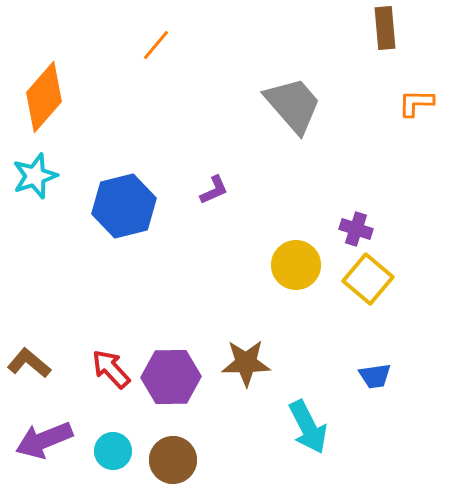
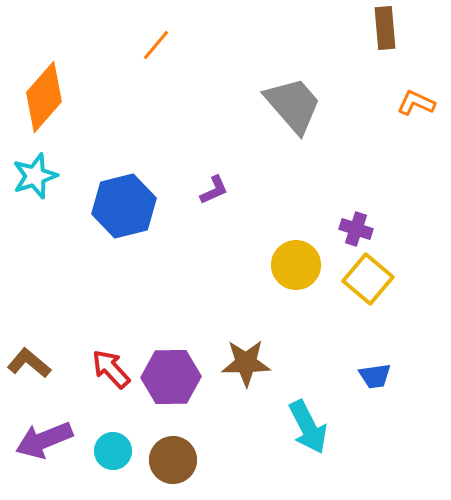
orange L-shape: rotated 24 degrees clockwise
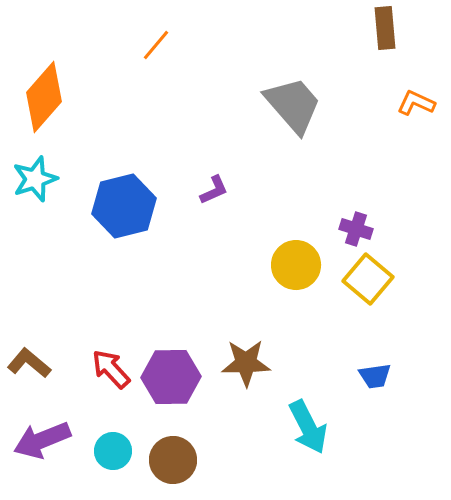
cyan star: moved 3 px down
purple arrow: moved 2 px left
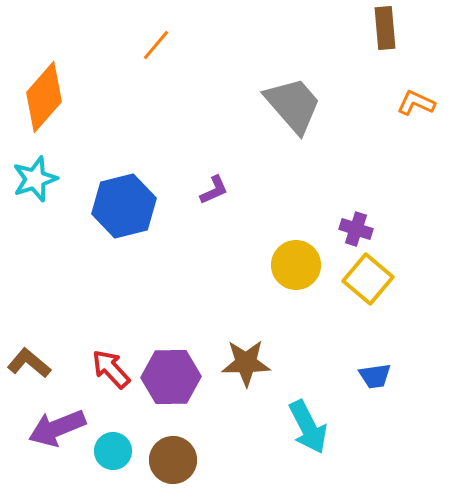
purple arrow: moved 15 px right, 12 px up
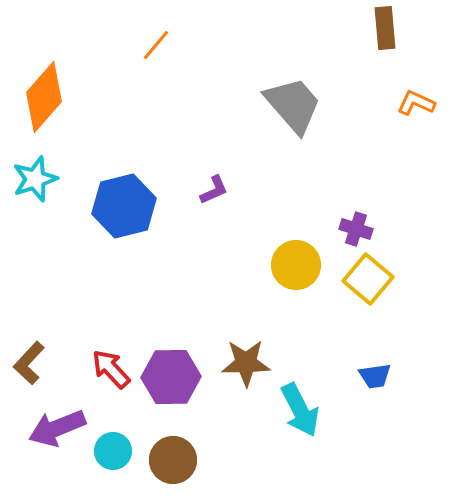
brown L-shape: rotated 87 degrees counterclockwise
cyan arrow: moved 8 px left, 17 px up
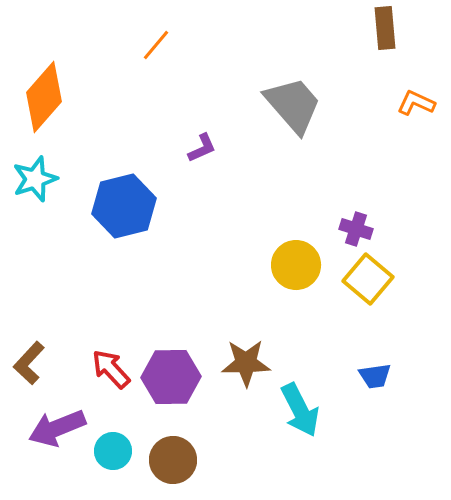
purple L-shape: moved 12 px left, 42 px up
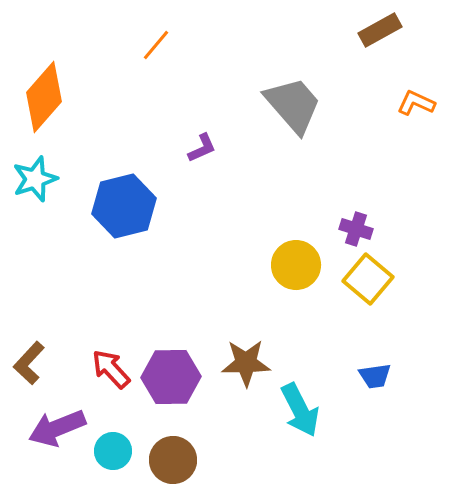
brown rectangle: moved 5 px left, 2 px down; rotated 66 degrees clockwise
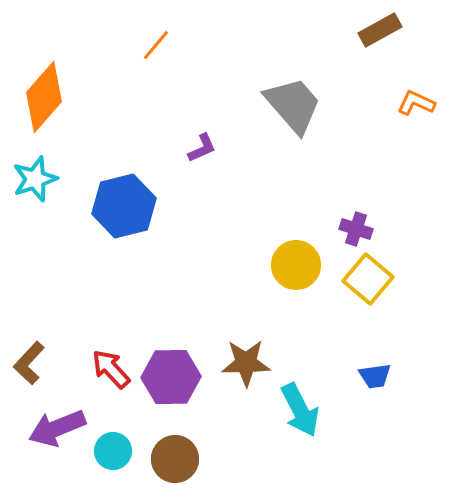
brown circle: moved 2 px right, 1 px up
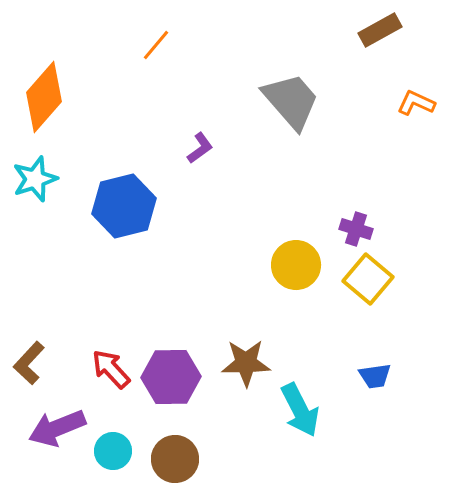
gray trapezoid: moved 2 px left, 4 px up
purple L-shape: moved 2 px left; rotated 12 degrees counterclockwise
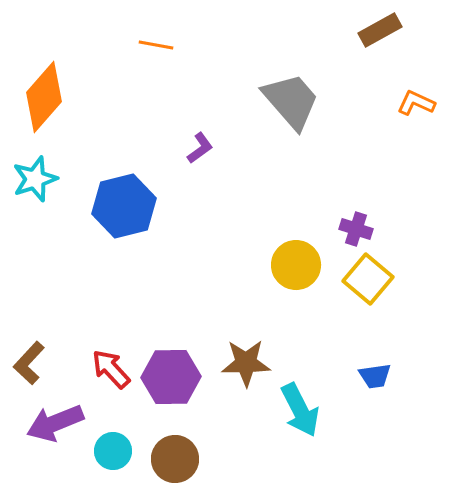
orange line: rotated 60 degrees clockwise
purple arrow: moved 2 px left, 5 px up
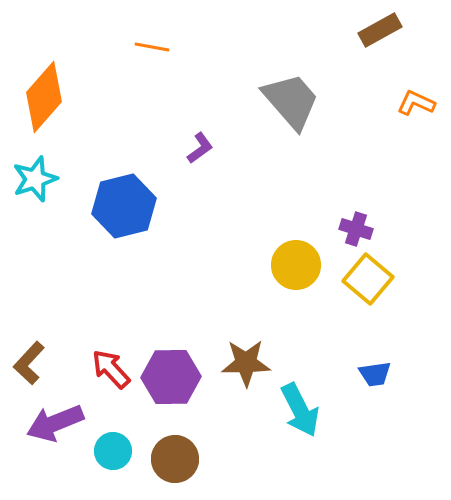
orange line: moved 4 px left, 2 px down
blue trapezoid: moved 2 px up
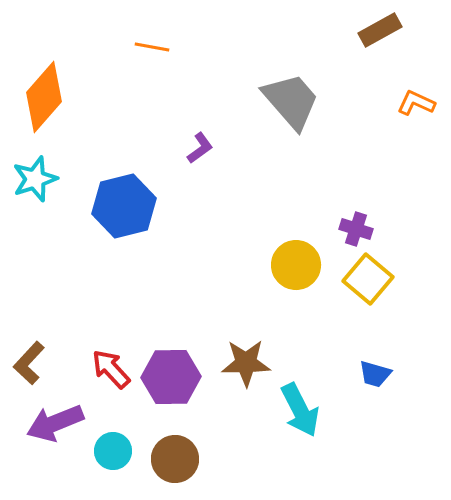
blue trapezoid: rotated 24 degrees clockwise
